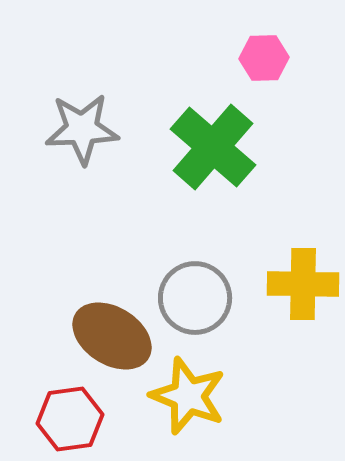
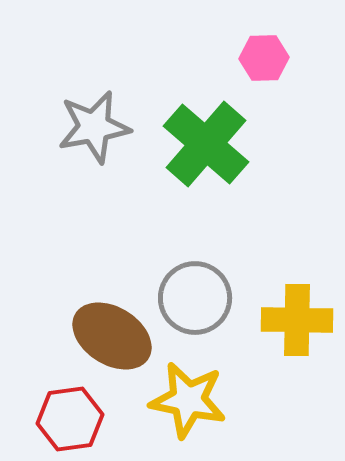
gray star: moved 12 px right, 2 px up; rotated 8 degrees counterclockwise
green cross: moved 7 px left, 3 px up
yellow cross: moved 6 px left, 36 px down
yellow star: moved 4 px down; rotated 10 degrees counterclockwise
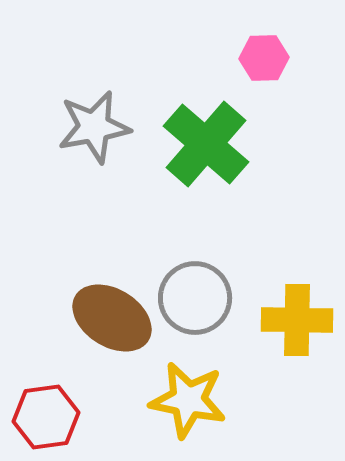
brown ellipse: moved 18 px up
red hexagon: moved 24 px left, 2 px up
